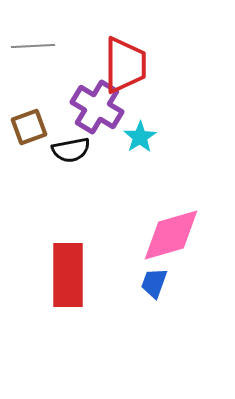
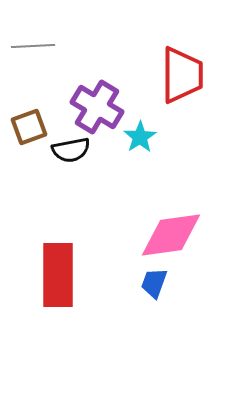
red trapezoid: moved 57 px right, 10 px down
pink diamond: rotated 8 degrees clockwise
red rectangle: moved 10 px left
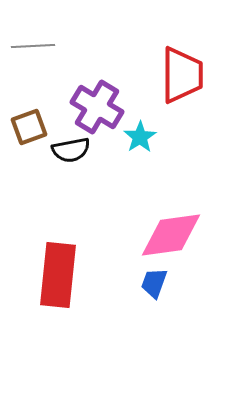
red rectangle: rotated 6 degrees clockwise
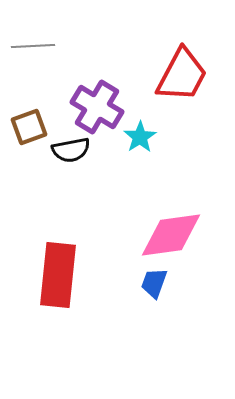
red trapezoid: rotated 28 degrees clockwise
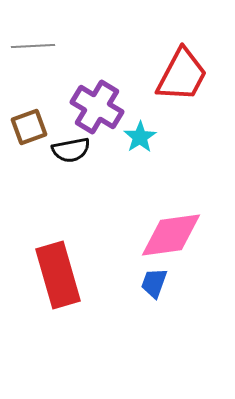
red rectangle: rotated 22 degrees counterclockwise
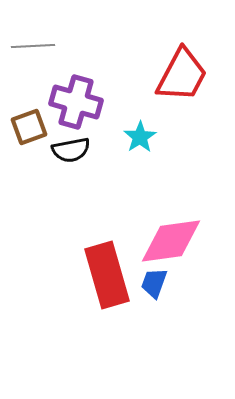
purple cross: moved 21 px left, 5 px up; rotated 15 degrees counterclockwise
pink diamond: moved 6 px down
red rectangle: moved 49 px right
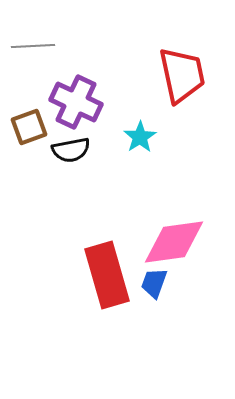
red trapezoid: rotated 40 degrees counterclockwise
purple cross: rotated 9 degrees clockwise
pink diamond: moved 3 px right, 1 px down
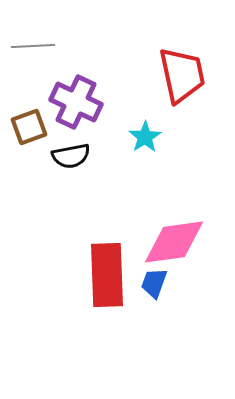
cyan star: moved 5 px right
black semicircle: moved 6 px down
red rectangle: rotated 14 degrees clockwise
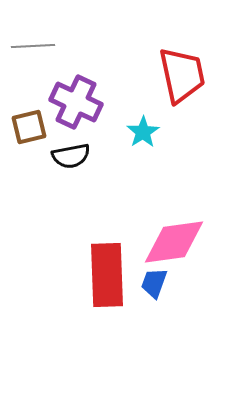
brown square: rotated 6 degrees clockwise
cyan star: moved 2 px left, 5 px up
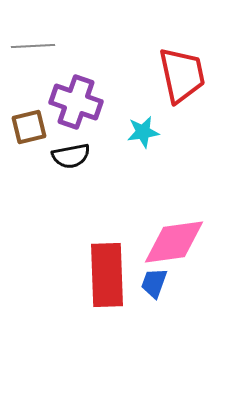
purple cross: rotated 6 degrees counterclockwise
cyan star: rotated 24 degrees clockwise
